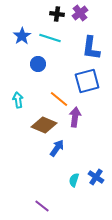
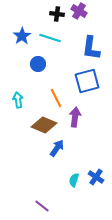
purple cross: moved 1 px left, 2 px up; rotated 21 degrees counterclockwise
orange line: moved 3 px left, 1 px up; rotated 24 degrees clockwise
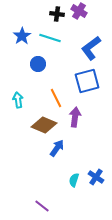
blue L-shape: rotated 45 degrees clockwise
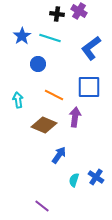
blue square: moved 2 px right, 6 px down; rotated 15 degrees clockwise
orange line: moved 2 px left, 3 px up; rotated 36 degrees counterclockwise
blue arrow: moved 2 px right, 7 px down
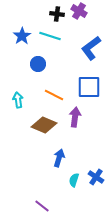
cyan line: moved 2 px up
blue arrow: moved 3 px down; rotated 18 degrees counterclockwise
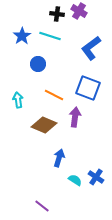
blue square: moved 1 px left, 1 px down; rotated 20 degrees clockwise
cyan semicircle: moved 1 px right; rotated 104 degrees clockwise
